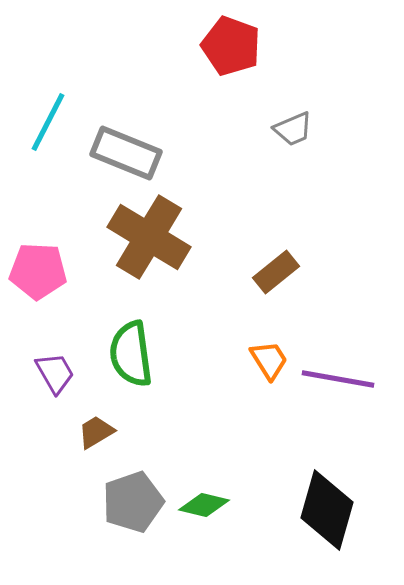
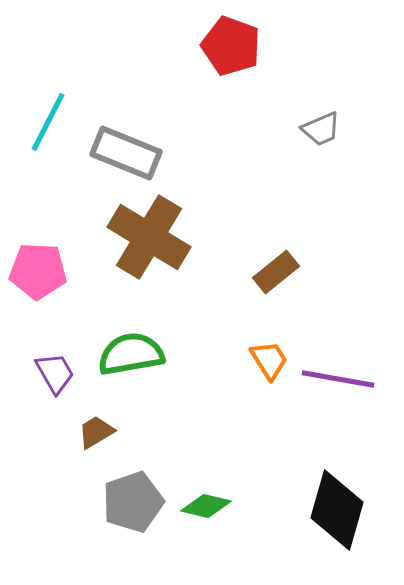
gray trapezoid: moved 28 px right
green semicircle: rotated 88 degrees clockwise
green diamond: moved 2 px right, 1 px down
black diamond: moved 10 px right
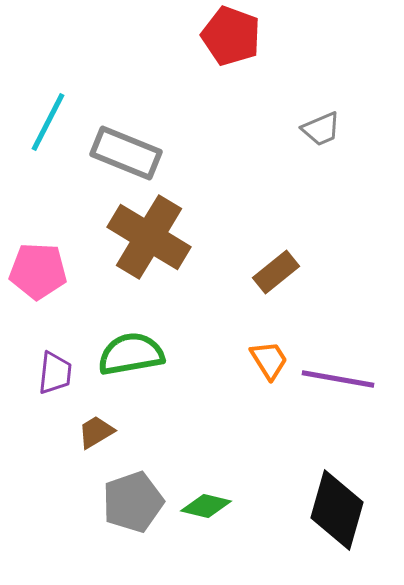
red pentagon: moved 10 px up
purple trapezoid: rotated 36 degrees clockwise
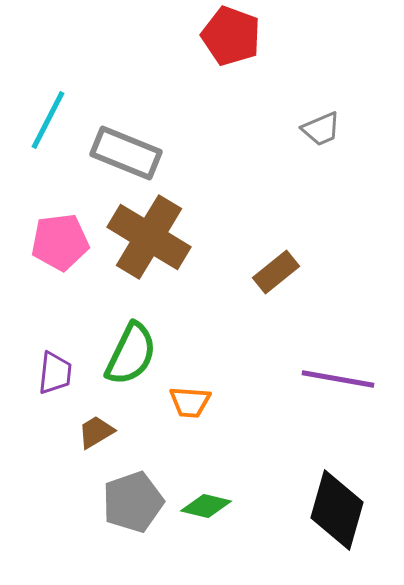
cyan line: moved 2 px up
pink pentagon: moved 22 px right, 29 px up; rotated 10 degrees counterclockwise
green semicircle: rotated 126 degrees clockwise
orange trapezoid: moved 79 px left, 42 px down; rotated 126 degrees clockwise
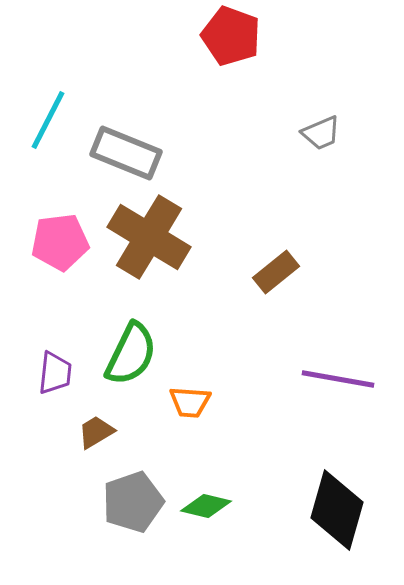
gray trapezoid: moved 4 px down
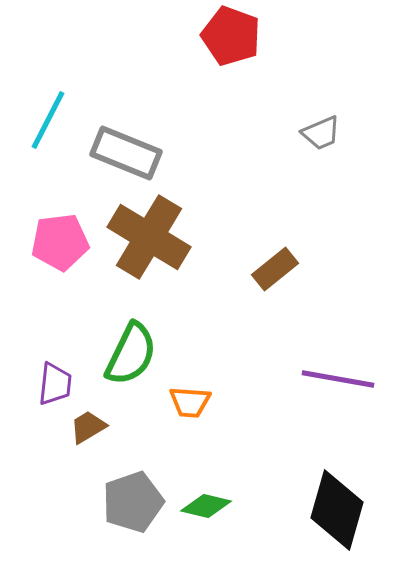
brown rectangle: moved 1 px left, 3 px up
purple trapezoid: moved 11 px down
brown trapezoid: moved 8 px left, 5 px up
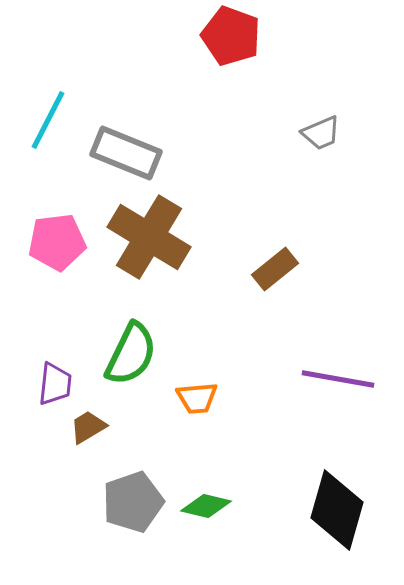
pink pentagon: moved 3 px left
orange trapezoid: moved 7 px right, 4 px up; rotated 9 degrees counterclockwise
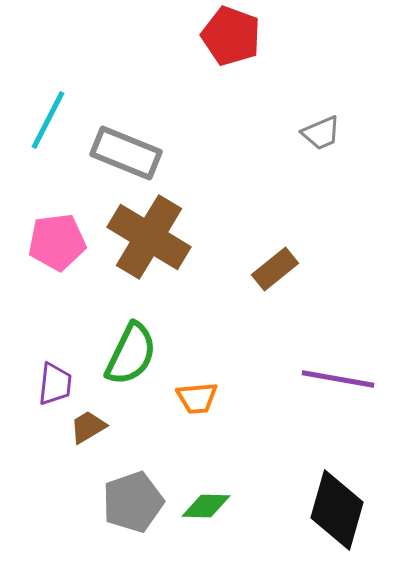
green diamond: rotated 12 degrees counterclockwise
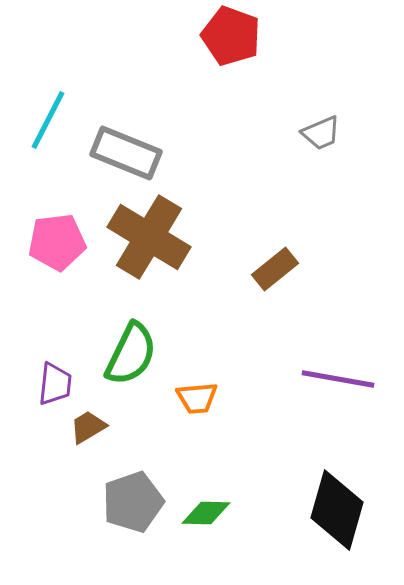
green diamond: moved 7 px down
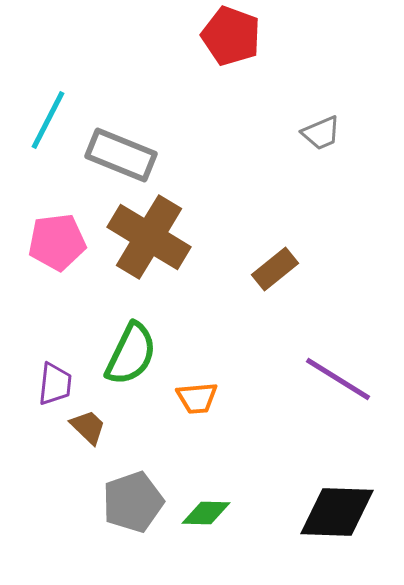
gray rectangle: moved 5 px left, 2 px down
purple line: rotated 22 degrees clockwise
brown trapezoid: rotated 75 degrees clockwise
black diamond: moved 2 px down; rotated 76 degrees clockwise
